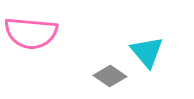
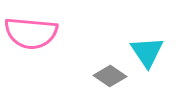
cyan triangle: rotated 6 degrees clockwise
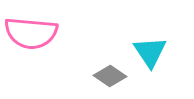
cyan triangle: moved 3 px right
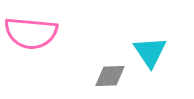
gray diamond: rotated 36 degrees counterclockwise
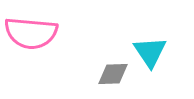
gray diamond: moved 3 px right, 2 px up
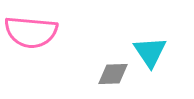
pink semicircle: moved 1 px up
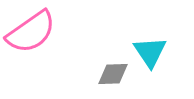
pink semicircle: rotated 40 degrees counterclockwise
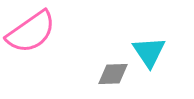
cyan triangle: moved 1 px left
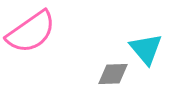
cyan triangle: moved 3 px left, 3 px up; rotated 6 degrees counterclockwise
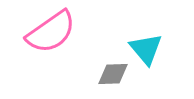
pink semicircle: moved 20 px right
